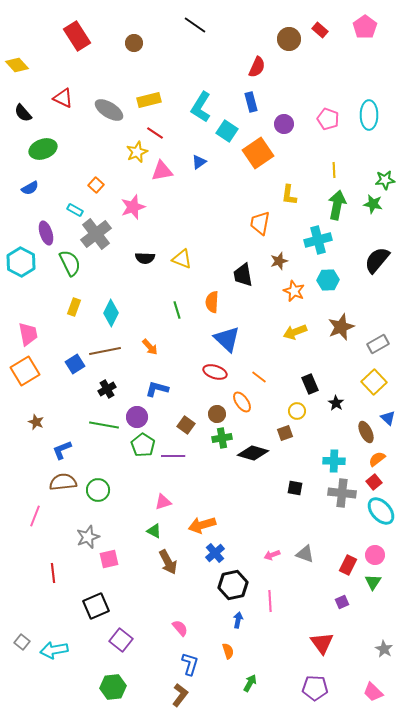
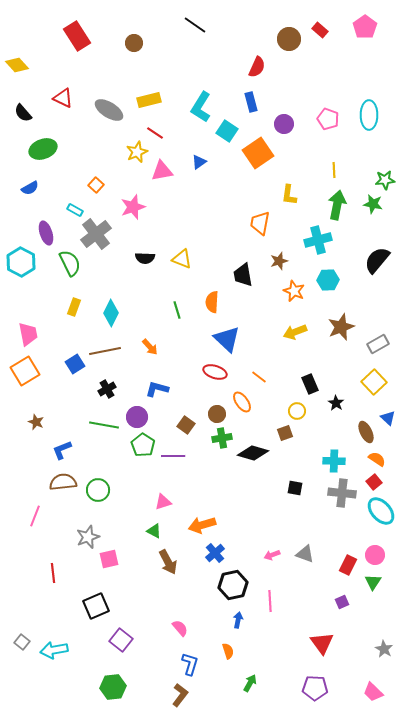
orange semicircle at (377, 459): rotated 72 degrees clockwise
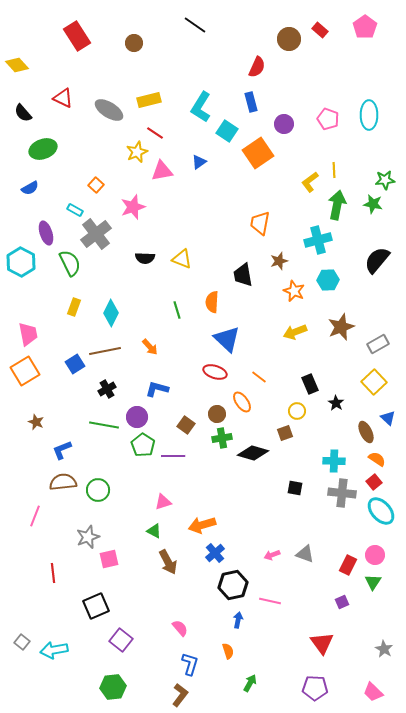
yellow L-shape at (289, 195): moved 21 px right, 13 px up; rotated 45 degrees clockwise
pink line at (270, 601): rotated 75 degrees counterclockwise
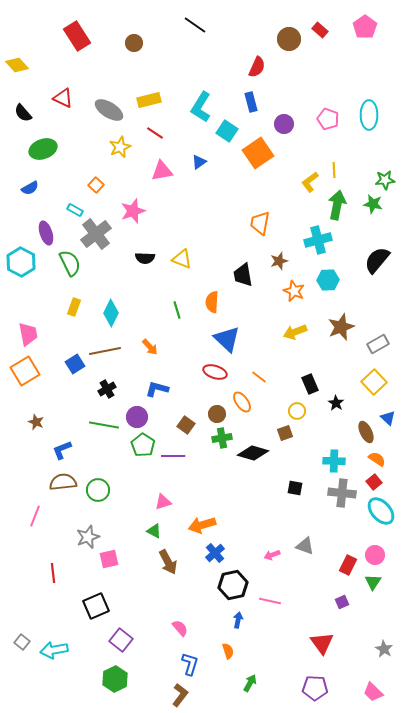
yellow star at (137, 152): moved 17 px left, 5 px up
pink star at (133, 207): moved 4 px down
gray triangle at (305, 554): moved 8 px up
green hexagon at (113, 687): moved 2 px right, 8 px up; rotated 20 degrees counterclockwise
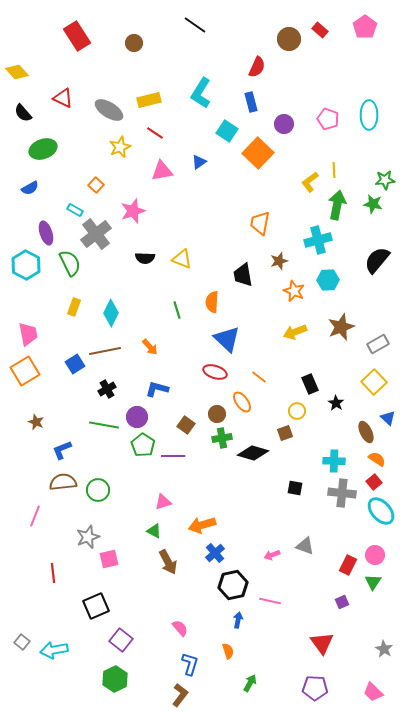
yellow diamond at (17, 65): moved 7 px down
cyan L-shape at (201, 107): moved 14 px up
orange square at (258, 153): rotated 12 degrees counterclockwise
cyan hexagon at (21, 262): moved 5 px right, 3 px down
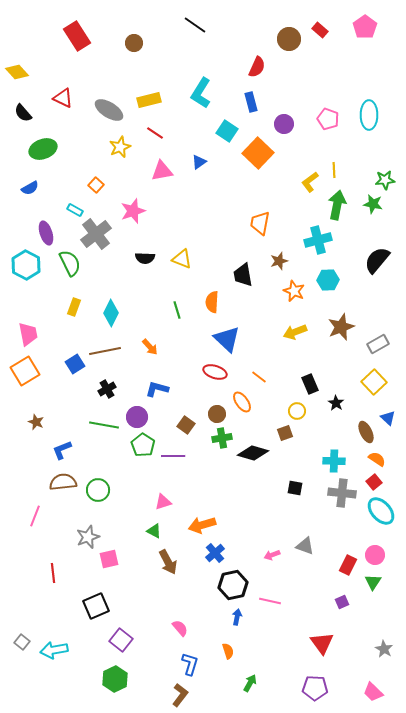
blue arrow at (238, 620): moved 1 px left, 3 px up
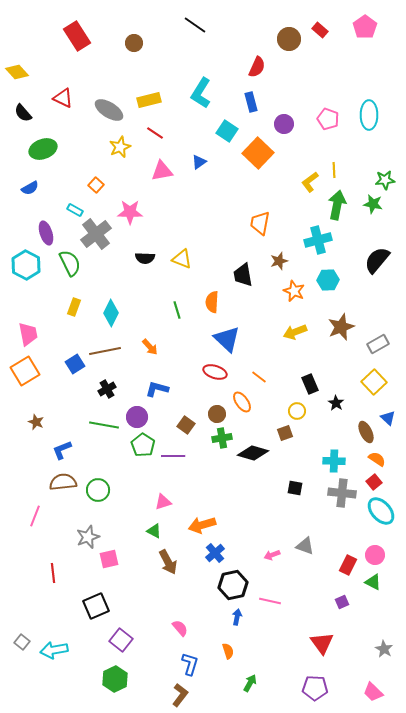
pink star at (133, 211): moved 3 px left, 1 px down; rotated 20 degrees clockwise
green triangle at (373, 582): rotated 36 degrees counterclockwise
